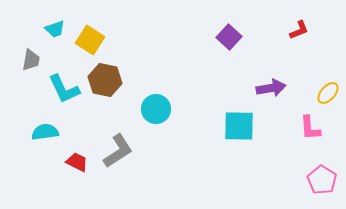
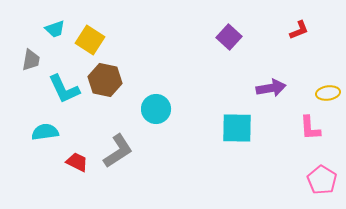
yellow ellipse: rotated 40 degrees clockwise
cyan square: moved 2 px left, 2 px down
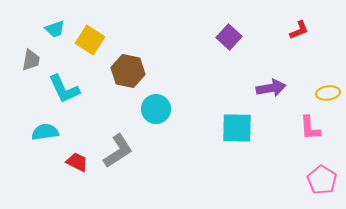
brown hexagon: moved 23 px right, 9 px up
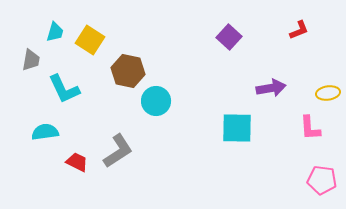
cyan trapezoid: moved 3 px down; rotated 55 degrees counterclockwise
cyan circle: moved 8 px up
pink pentagon: rotated 24 degrees counterclockwise
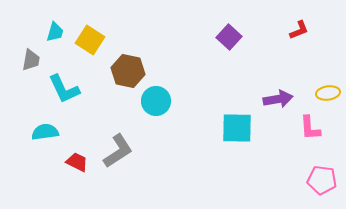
purple arrow: moved 7 px right, 11 px down
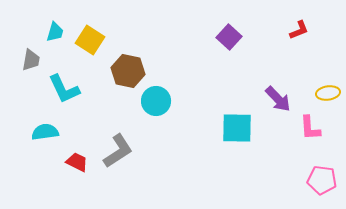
purple arrow: rotated 56 degrees clockwise
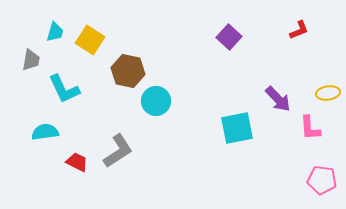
cyan square: rotated 12 degrees counterclockwise
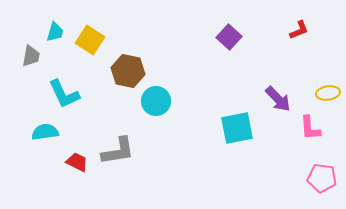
gray trapezoid: moved 4 px up
cyan L-shape: moved 5 px down
gray L-shape: rotated 24 degrees clockwise
pink pentagon: moved 2 px up
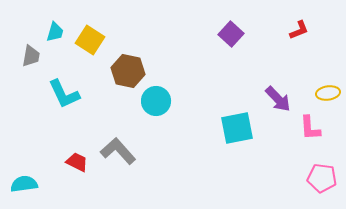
purple square: moved 2 px right, 3 px up
cyan semicircle: moved 21 px left, 52 px down
gray L-shape: rotated 123 degrees counterclockwise
